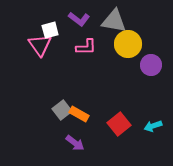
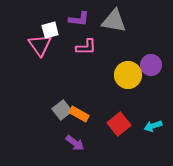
purple L-shape: rotated 30 degrees counterclockwise
yellow circle: moved 31 px down
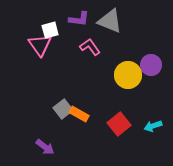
gray triangle: moved 4 px left; rotated 12 degrees clockwise
pink L-shape: moved 4 px right; rotated 125 degrees counterclockwise
gray square: moved 1 px right, 1 px up
purple arrow: moved 30 px left, 4 px down
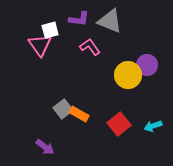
purple circle: moved 4 px left
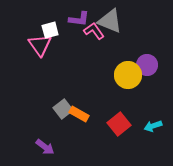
pink L-shape: moved 4 px right, 16 px up
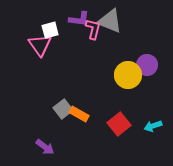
pink L-shape: moved 1 px left, 2 px up; rotated 50 degrees clockwise
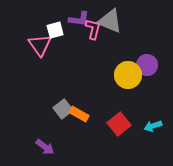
white square: moved 5 px right
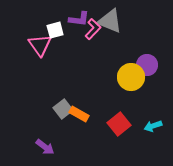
pink L-shape: rotated 30 degrees clockwise
yellow circle: moved 3 px right, 2 px down
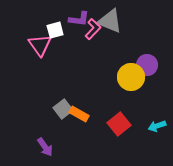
cyan arrow: moved 4 px right
purple arrow: rotated 18 degrees clockwise
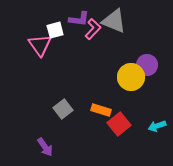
gray triangle: moved 4 px right
orange rectangle: moved 22 px right, 4 px up; rotated 12 degrees counterclockwise
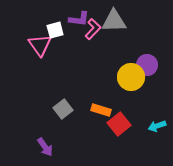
gray triangle: rotated 24 degrees counterclockwise
